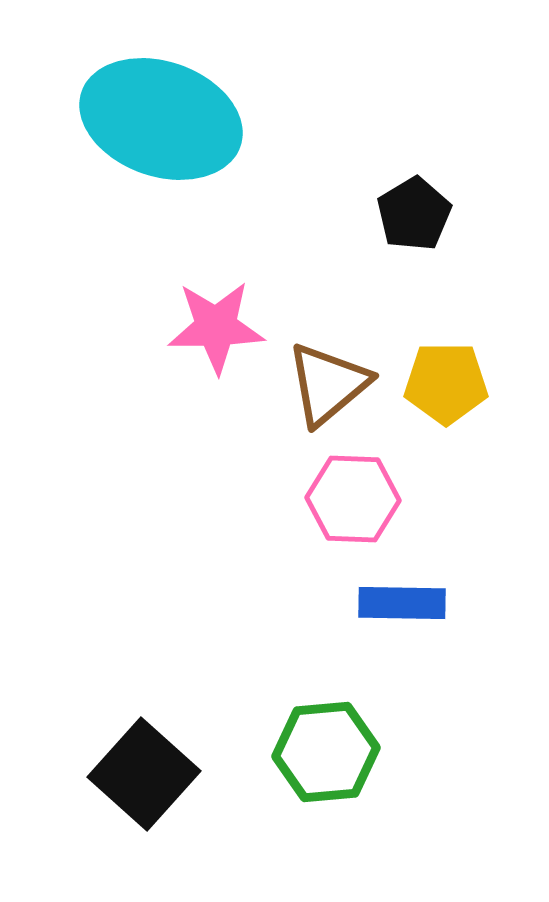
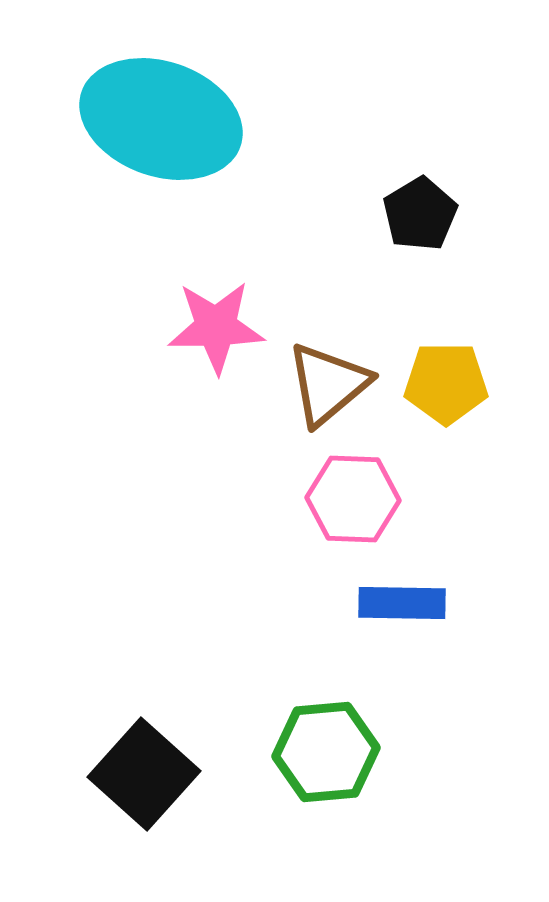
black pentagon: moved 6 px right
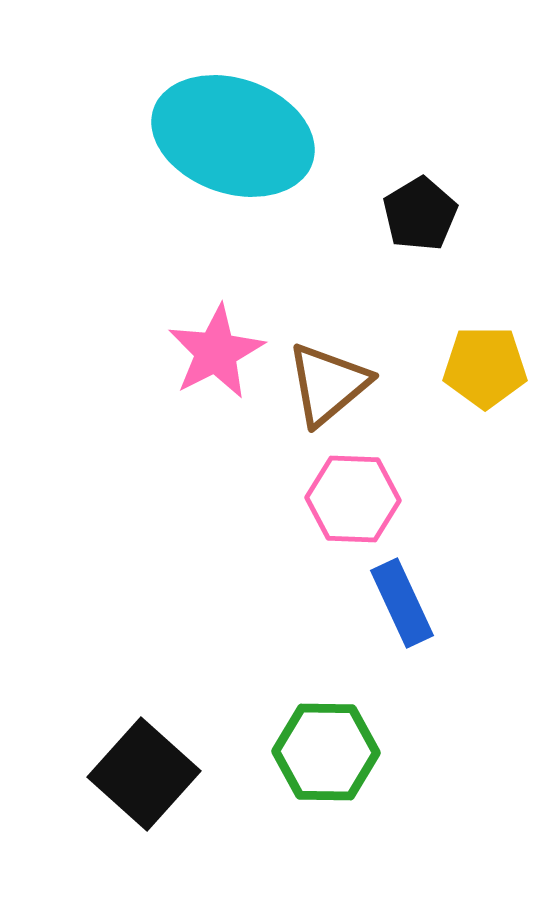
cyan ellipse: moved 72 px right, 17 px down
pink star: moved 25 px down; rotated 26 degrees counterclockwise
yellow pentagon: moved 39 px right, 16 px up
blue rectangle: rotated 64 degrees clockwise
green hexagon: rotated 6 degrees clockwise
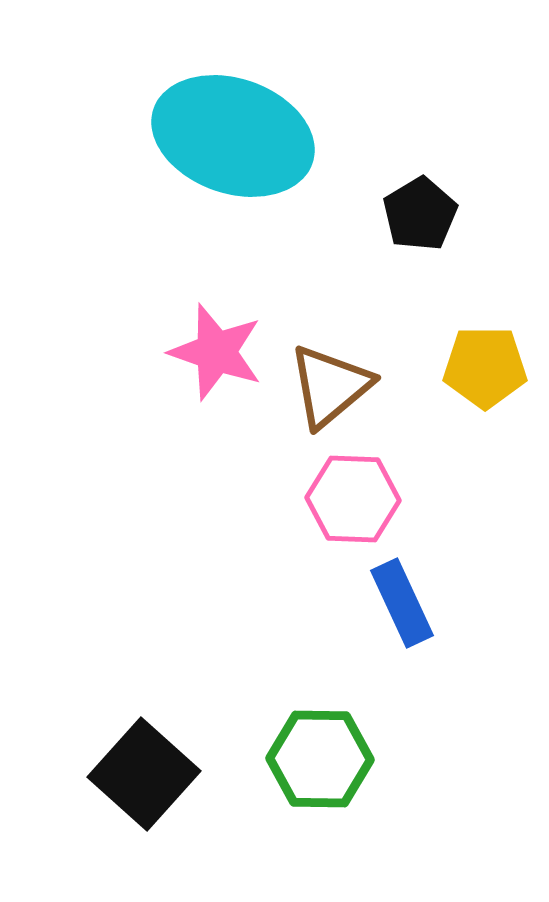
pink star: rotated 26 degrees counterclockwise
brown triangle: moved 2 px right, 2 px down
green hexagon: moved 6 px left, 7 px down
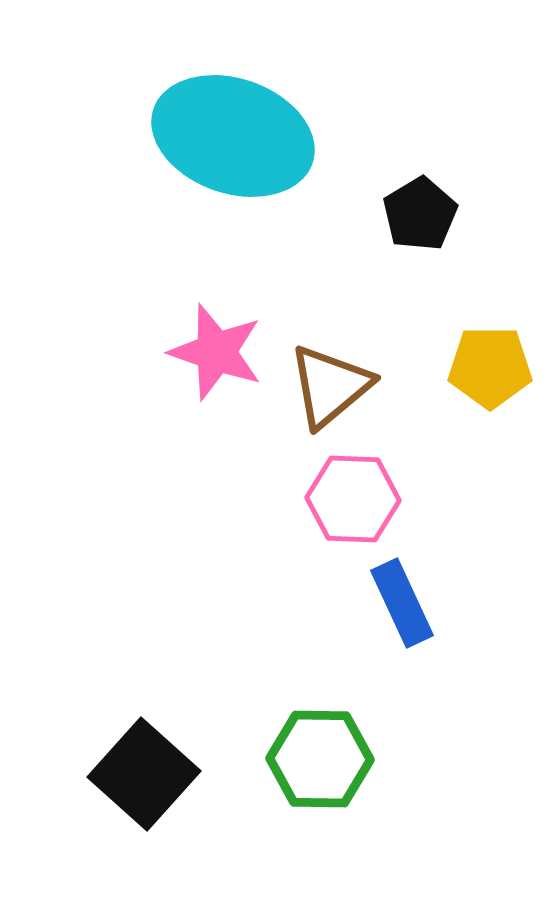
yellow pentagon: moved 5 px right
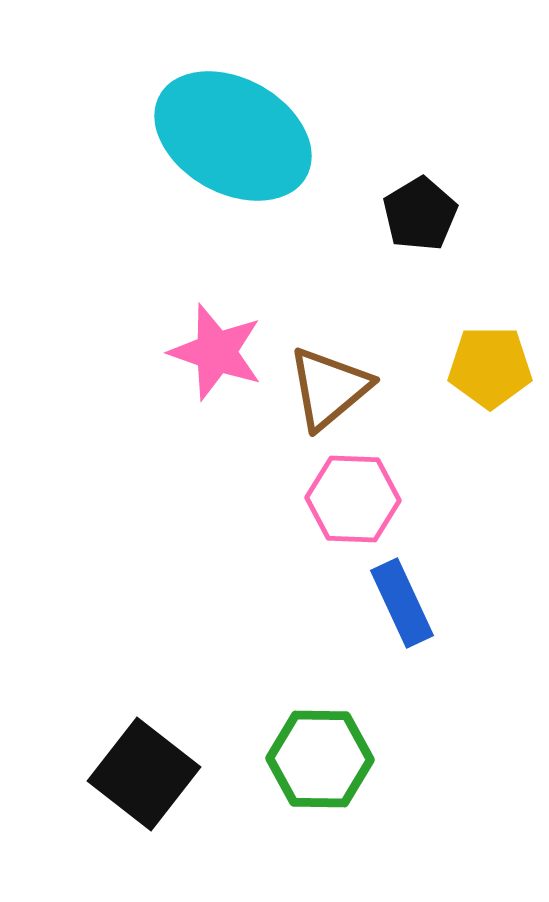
cyan ellipse: rotated 10 degrees clockwise
brown triangle: moved 1 px left, 2 px down
black square: rotated 4 degrees counterclockwise
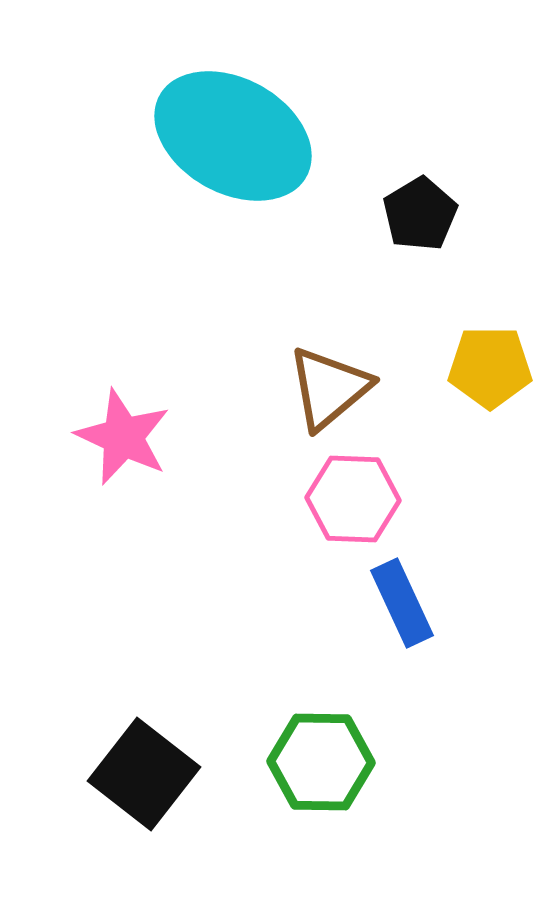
pink star: moved 93 px left, 85 px down; rotated 6 degrees clockwise
green hexagon: moved 1 px right, 3 px down
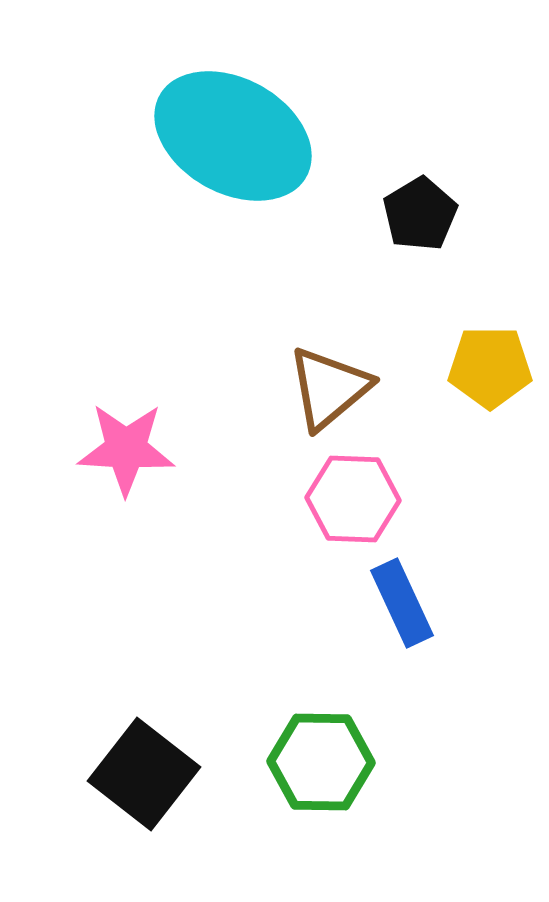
pink star: moved 3 px right, 12 px down; rotated 22 degrees counterclockwise
